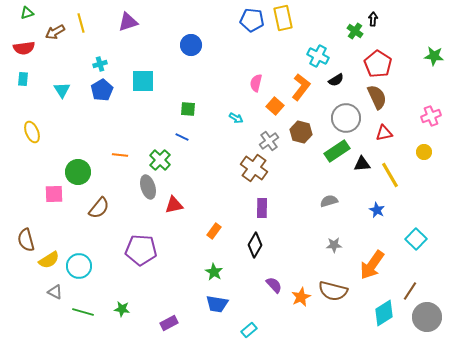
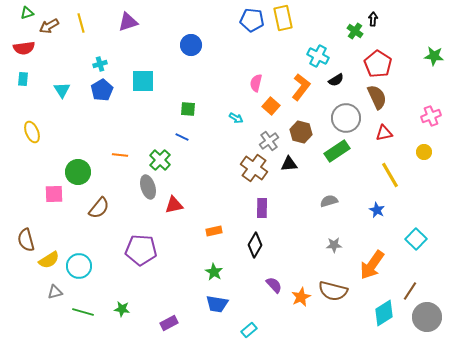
brown arrow at (55, 32): moved 6 px left, 6 px up
orange square at (275, 106): moved 4 px left
black triangle at (362, 164): moved 73 px left
orange rectangle at (214, 231): rotated 42 degrees clockwise
gray triangle at (55, 292): rotated 42 degrees counterclockwise
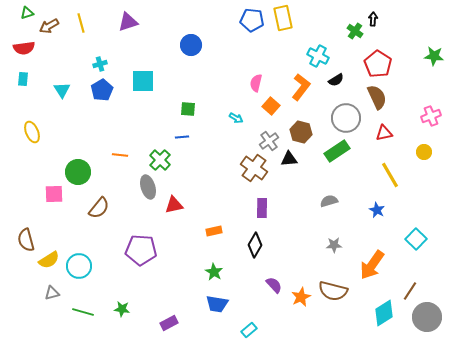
blue line at (182, 137): rotated 32 degrees counterclockwise
black triangle at (289, 164): moved 5 px up
gray triangle at (55, 292): moved 3 px left, 1 px down
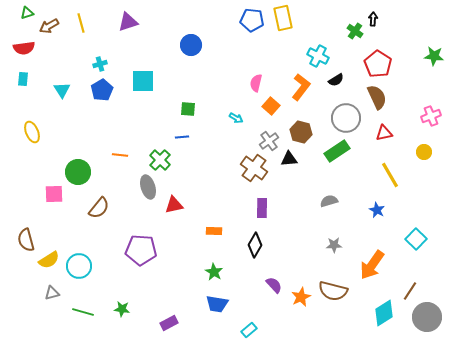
orange rectangle at (214, 231): rotated 14 degrees clockwise
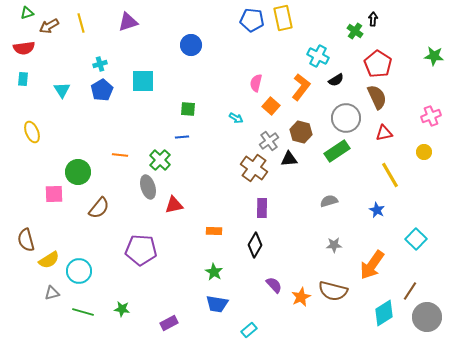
cyan circle at (79, 266): moved 5 px down
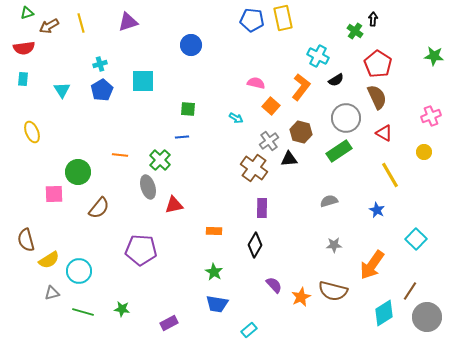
pink semicircle at (256, 83): rotated 90 degrees clockwise
red triangle at (384, 133): rotated 42 degrees clockwise
green rectangle at (337, 151): moved 2 px right
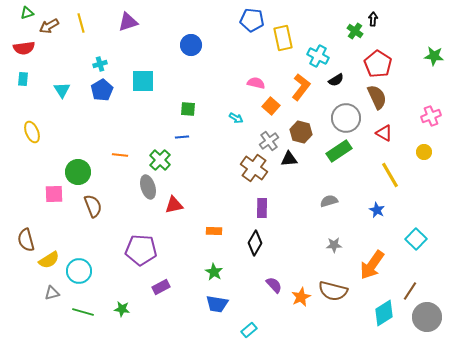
yellow rectangle at (283, 18): moved 20 px down
brown semicircle at (99, 208): moved 6 px left, 2 px up; rotated 60 degrees counterclockwise
black diamond at (255, 245): moved 2 px up
purple rectangle at (169, 323): moved 8 px left, 36 px up
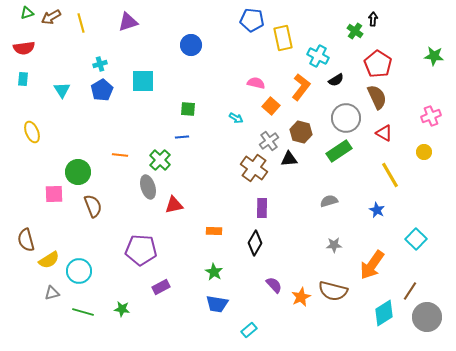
brown arrow at (49, 26): moved 2 px right, 9 px up
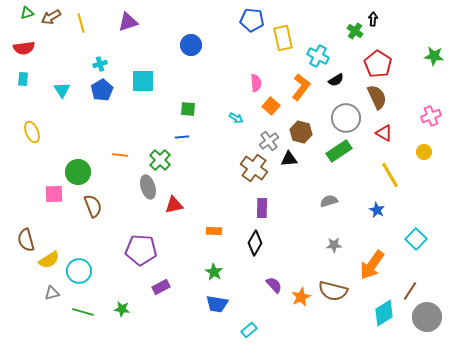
pink semicircle at (256, 83): rotated 72 degrees clockwise
